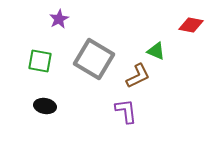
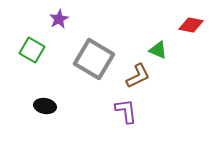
green triangle: moved 2 px right, 1 px up
green square: moved 8 px left, 11 px up; rotated 20 degrees clockwise
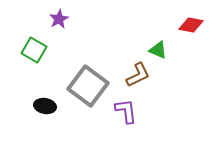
green square: moved 2 px right
gray square: moved 6 px left, 27 px down; rotated 6 degrees clockwise
brown L-shape: moved 1 px up
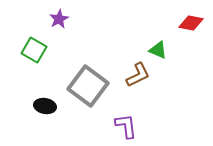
red diamond: moved 2 px up
purple L-shape: moved 15 px down
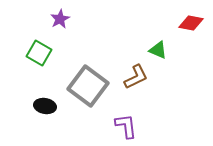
purple star: moved 1 px right
green square: moved 5 px right, 3 px down
brown L-shape: moved 2 px left, 2 px down
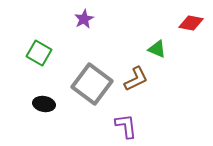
purple star: moved 24 px right
green triangle: moved 1 px left, 1 px up
brown L-shape: moved 2 px down
gray square: moved 4 px right, 2 px up
black ellipse: moved 1 px left, 2 px up
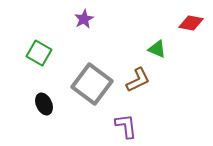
brown L-shape: moved 2 px right, 1 px down
black ellipse: rotated 55 degrees clockwise
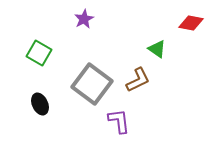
green triangle: rotated 12 degrees clockwise
black ellipse: moved 4 px left
purple L-shape: moved 7 px left, 5 px up
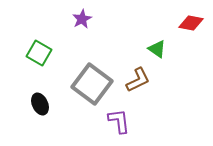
purple star: moved 2 px left
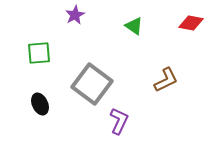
purple star: moved 7 px left, 4 px up
green triangle: moved 23 px left, 23 px up
green square: rotated 35 degrees counterclockwise
brown L-shape: moved 28 px right
purple L-shape: rotated 32 degrees clockwise
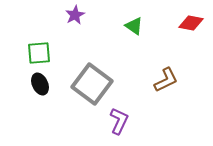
black ellipse: moved 20 px up
